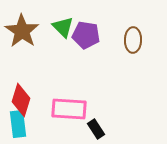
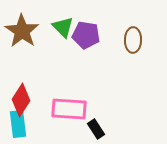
red diamond: rotated 16 degrees clockwise
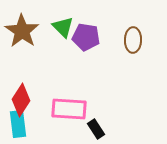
purple pentagon: moved 2 px down
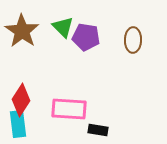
black rectangle: moved 2 px right, 1 px down; rotated 48 degrees counterclockwise
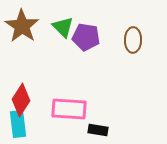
brown star: moved 5 px up
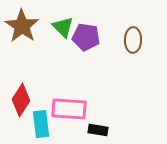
cyan rectangle: moved 23 px right
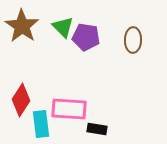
black rectangle: moved 1 px left, 1 px up
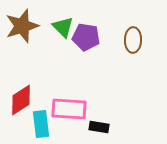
brown star: rotated 20 degrees clockwise
red diamond: rotated 24 degrees clockwise
black rectangle: moved 2 px right, 2 px up
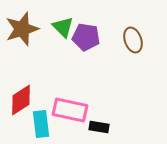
brown star: moved 3 px down
brown ellipse: rotated 20 degrees counterclockwise
pink rectangle: moved 1 px right, 1 px down; rotated 8 degrees clockwise
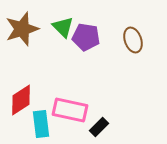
black rectangle: rotated 54 degrees counterclockwise
